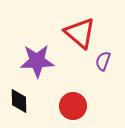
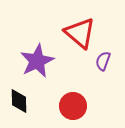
purple star: rotated 24 degrees counterclockwise
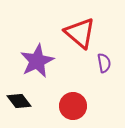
purple semicircle: moved 1 px right, 2 px down; rotated 150 degrees clockwise
black diamond: rotated 35 degrees counterclockwise
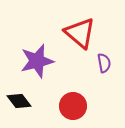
purple star: rotated 12 degrees clockwise
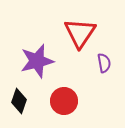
red triangle: rotated 24 degrees clockwise
black diamond: rotated 55 degrees clockwise
red circle: moved 9 px left, 5 px up
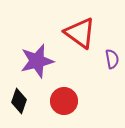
red triangle: rotated 28 degrees counterclockwise
purple semicircle: moved 8 px right, 4 px up
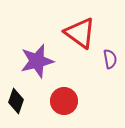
purple semicircle: moved 2 px left
black diamond: moved 3 px left
